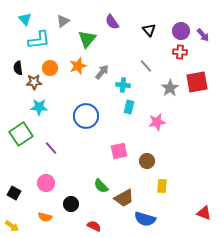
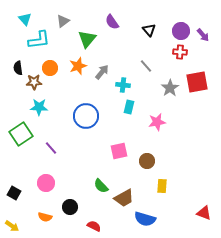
black circle: moved 1 px left, 3 px down
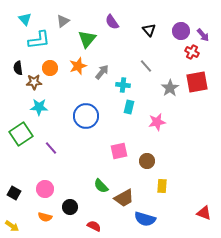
red cross: moved 12 px right; rotated 24 degrees clockwise
pink circle: moved 1 px left, 6 px down
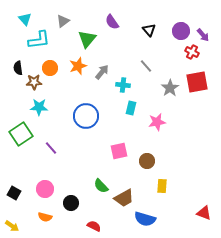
cyan rectangle: moved 2 px right, 1 px down
black circle: moved 1 px right, 4 px up
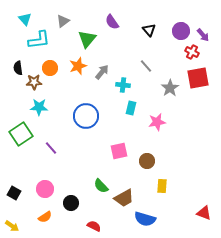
red square: moved 1 px right, 4 px up
orange semicircle: rotated 48 degrees counterclockwise
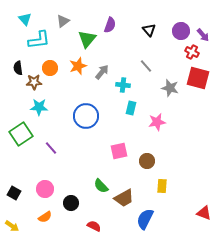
purple semicircle: moved 2 px left, 3 px down; rotated 126 degrees counterclockwise
red square: rotated 25 degrees clockwise
gray star: rotated 24 degrees counterclockwise
blue semicircle: rotated 100 degrees clockwise
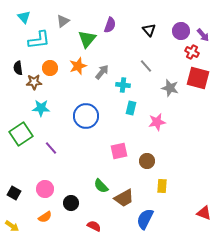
cyan triangle: moved 1 px left, 2 px up
cyan star: moved 2 px right, 1 px down
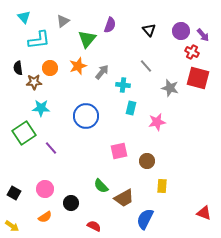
green square: moved 3 px right, 1 px up
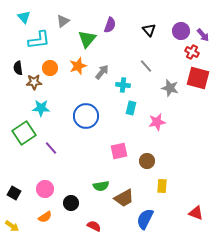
green semicircle: rotated 56 degrees counterclockwise
red triangle: moved 8 px left
